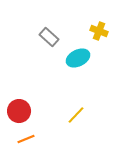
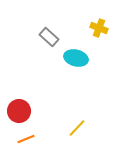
yellow cross: moved 3 px up
cyan ellipse: moved 2 px left; rotated 40 degrees clockwise
yellow line: moved 1 px right, 13 px down
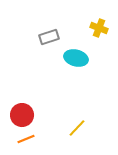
gray rectangle: rotated 60 degrees counterclockwise
red circle: moved 3 px right, 4 px down
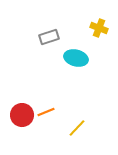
orange line: moved 20 px right, 27 px up
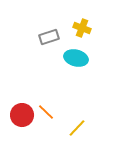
yellow cross: moved 17 px left
orange line: rotated 66 degrees clockwise
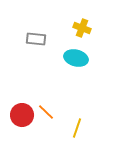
gray rectangle: moved 13 px left, 2 px down; rotated 24 degrees clockwise
yellow line: rotated 24 degrees counterclockwise
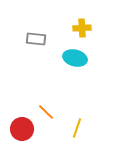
yellow cross: rotated 24 degrees counterclockwise
cyan ellipse: moved 1 px left
red circle: moved 14 px down
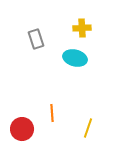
gray rectangle: rotated 66 degrees clockwise
orange line: moved 6 px right, 1 px down; rotated 42 degrees clockwise
yellow line: moved 11 px right
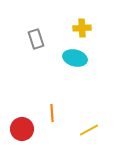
yellow line: moved 1 px right, 2 px down; rotated 42 degrees clockwise
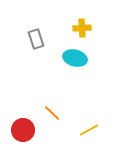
orange line: rotated 42 degrees counterclockwise
red circle: moved 1 px right, 1 px down
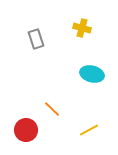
yellow cross: rotated 18 degrees clockwise
cyan ellipse: moved 17 px right, 16 px down
orange line: moved 4 px up
red circle: moved 3 px right
